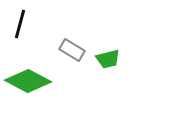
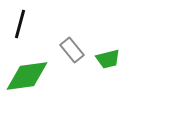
gray rectangle: rotated 20 degrees clockwise
green diamond: moved 1 px left, 5 px up; rotated 36 degrees counterclockwise
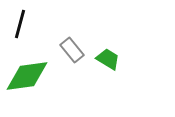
green trapezoid: rotated 135 degrees counterclockwise
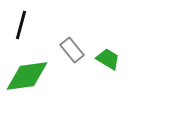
black line: moved 1 px right, 1 px down
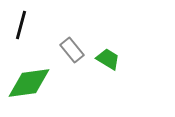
green diamond: moved 2 px right, 7 px down
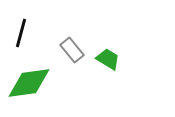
black line: moved 8 px down
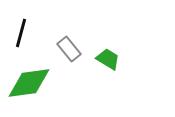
gray rectangle: moved 3 px left, 1 px up
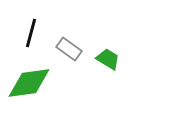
black line: moved 10 px right
gray rectangle: rotated 15 degrees counterclockwise
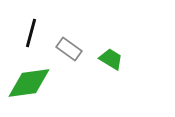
green trapezoid: moved 3 px right
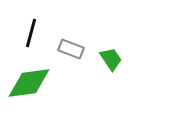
gray rectangle: moved 2 px right; rotated 15 degrees counterclockwise
green trapezoid: rotated 25 degrees clockwise
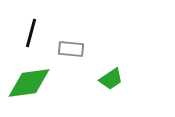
gray rectangle: rotated 15 degrees counterclockwise
green trapezoid: moved 20 px down; rotated 90 degrees clockwise
